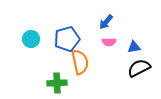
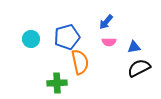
blue pentagon: moved 2 px up
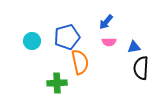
cyan circle: moved 1 px right, 2 px down
black semicircle: moved 2 px right; rotated 60 degrees counterclockwise
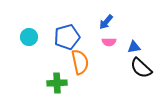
cyan circle: moved 3 px left, 4 px up
black semicircle: rotated 50 degrees counterclockwise
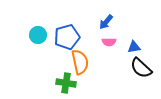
cyan circle: moved 9 px right, 2 px up
green cross: moved 9 px right; rotated 12 degrees clockwise
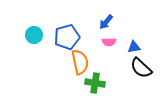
cyan circle: moved 4 px left
green cross: moved 29 px right
